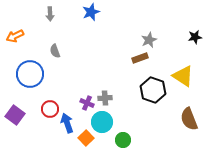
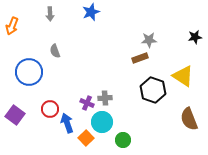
orange arrow: moved 3 px left, 10 px up; rotated 42 degrees counterclockwise
gray star: rotated 21 degrees clockwise
blue circle: moved 1 px left, 2 px up
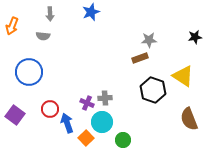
gray semicircle: moved 12 px left, 15 px up; rotated 64 degrees counterclockwise
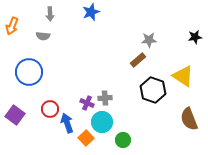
brown rectangle: moved 2 px left, 2 px down; rotated 21 degrees counterclockwise
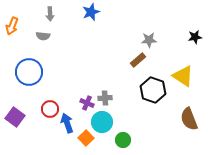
purple square: moved 2 px down
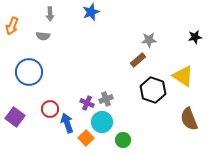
gray cross: moved 1 px right, 1 px down; rotated 16 degrees counterclockwise
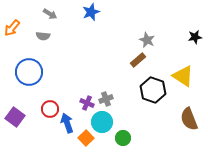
gray arrow: rotated 56 degrees counterclockwise
orange arrow: moved 2 px down; rotated 18 degrees clockwise
gray star: moved 2 px left; rotated 28 degrees clockwise
green circle: moved 2 px up
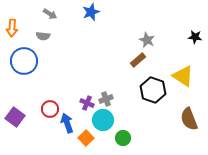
orange arrow: rotated 36 degrees counterclockwise
black star: rotated 16 degrees clockwise
blue circle: moved 5 px left, 11 px up
cyan circle: moved 1 px right, 2 px up
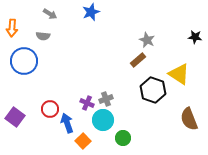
yellow triangle: moved 4 px left, 2 px up
orange square: moved 3 px left, 3 px down
